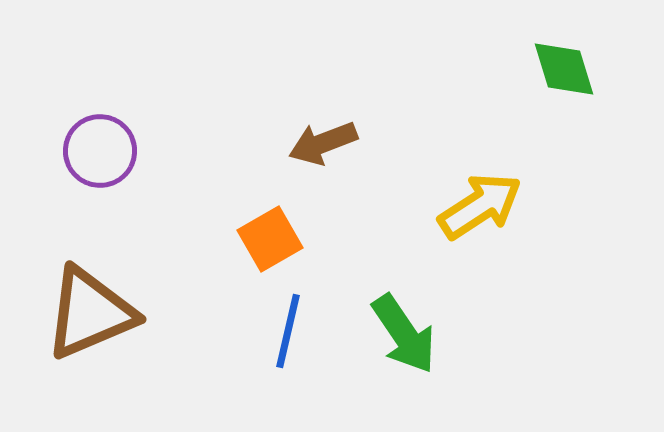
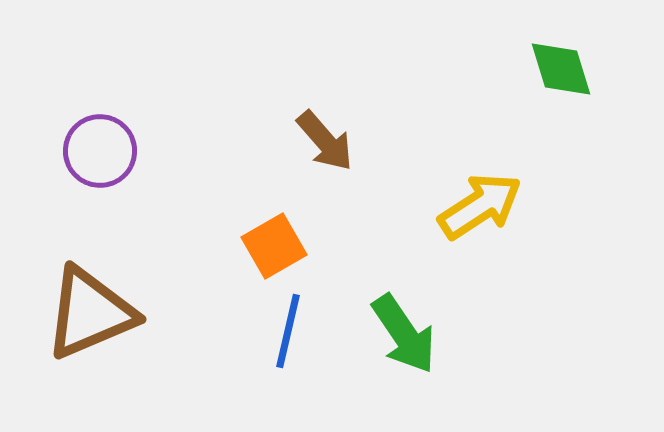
green diamond: moved 3 px left
brown arrow: moved 2 px right, 2 px up; rotated 110 degrees counterclockwise
orange square: moved 4 px right, 7 px down
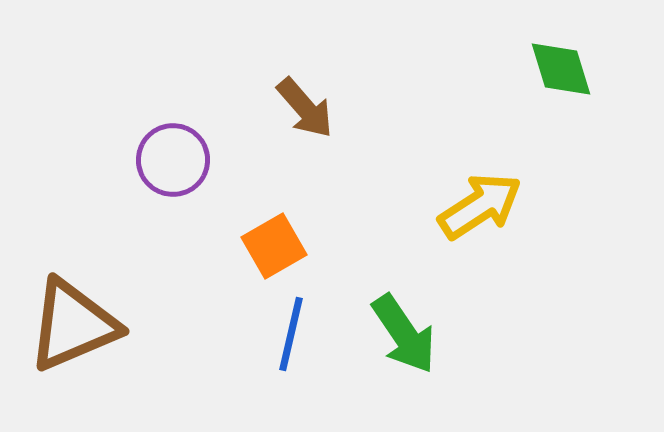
brown arrow: moved 20 px left, 33 px up
purple circle: moved 73 px right, 9 px down
brown triangle: moved 17 px left, 12 px down
blue line: moved 3 px right, 3 px down
